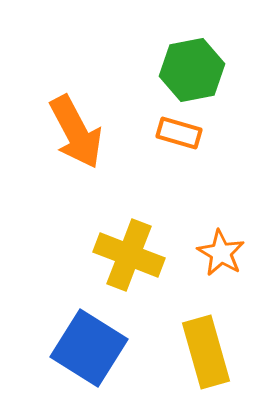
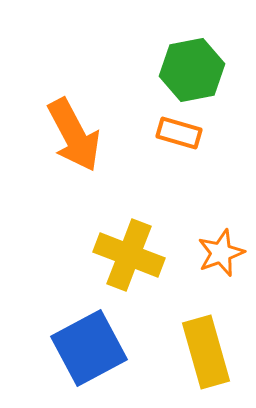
orange arrow: moved 2 px left, 3 px down
orange star: rotated 21 degrees clockwise
blue square: rotated 30 degrees clockwise
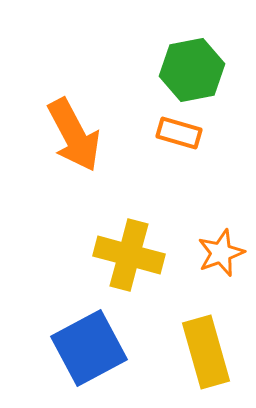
yellow cross: rotated 6 degrees counterclockwise
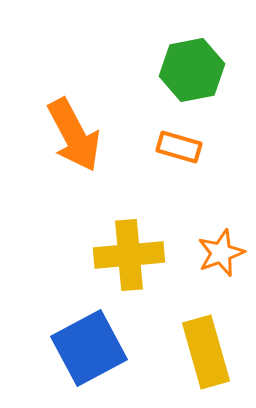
orange rectangle: moved 14 px down
yellow cross: rotated 20 degrees counterclockwise
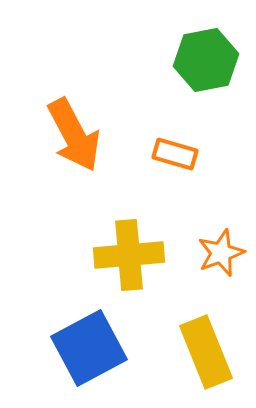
green hexagon: moved 14 px right, 10 px up
orange rectangle: moved 4 px left, 7 px down
yellow rectangle: rotated 6 degrees counterclockwise
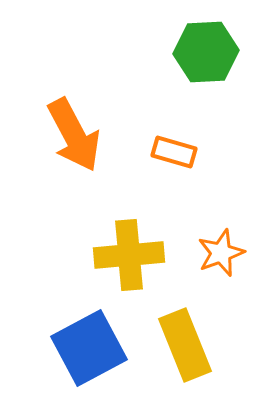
green hexagon: moved 8 px up; rotated 8 degrees clockwise
orange rectangle: moved 1 px left, 2 px up
yellow rectangle: moved 21 px left, 7 px up
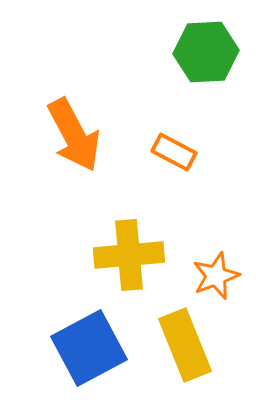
orange rectangle: rotated 12 degrees clockwise
orange star: moved 5 px left, 23 px down
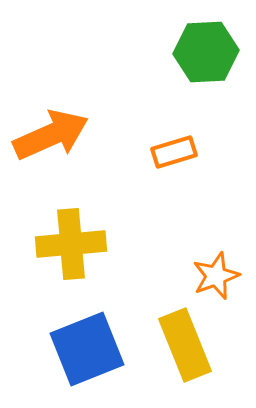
orange arrow: moved 23 px left; rotated 86 degrees counterclockwise
orange rectangle: rotated 45 degrees counterclockwise
yellow cross: moved 58 px left, 11 px up
blue square: moved 2 px left, 1 px down; rotated 6 degrees clockwise
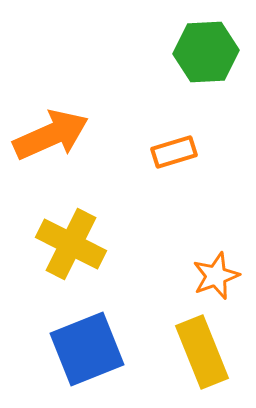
yellow cross: rotated 32 degrees clockwise
yellow rectangle: moved 17 px right, 7 px down
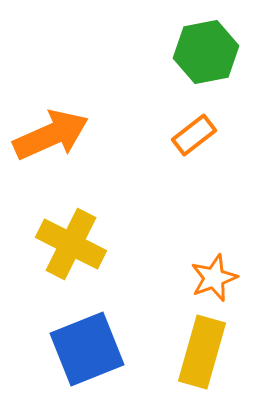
green hexagon: rotated 8 degrees counterclockwise
orange rectangle: moved 20 px right, 17 px up; rotated 21 degrees counterclockwise
orange star: moved 2 px left, 2 px down
yellow rectangle: rotated 38 degrees clockwise
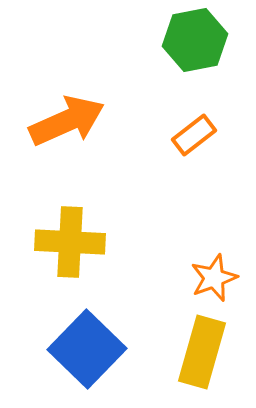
green hexagon: moved 11 px left, 12 px up
orange arrow: moved 16 px right, 14 px up
yellow cross: moved 1 px left, 2 px up; rotated 24 degrees counterclockwise
blue square: rotated 24 degrees counterclockwise
